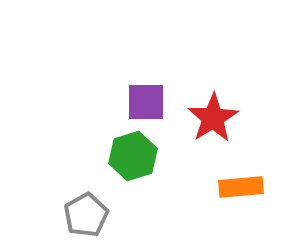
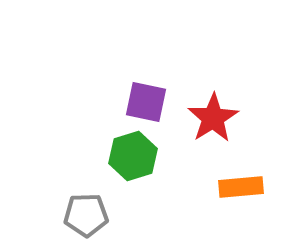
purple square: rotated 12 degrees clockwise
gray pentagon: rotated 27 degrees clockwise
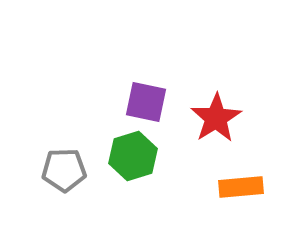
red star: moved 3 px right
gray pentagon: moved 22 px left, 45 px up
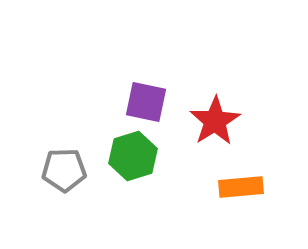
red star: moved 1 px left, 3 px down
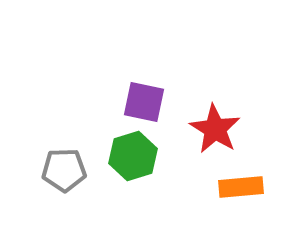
purple square: moved 2 px left
red star: moved 8 px down; rotated 9 degrees counterclockwise
